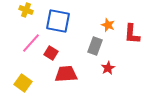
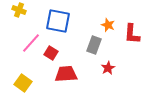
yellow cross: moved 7 px left
gray rectangle: moved 1 px left, 1 px up
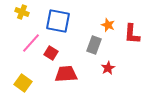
yellow cross: moved 3 px right, 2 px down
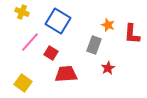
blue square: rotated 20 degrees clockwise
pink line: moved 1 px left, 1 px up
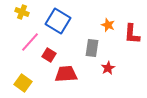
gray rectangle: moved 2 px left, 3 px down; rotated 12 degrees counterclockwise
red square: moved 2 px left, 2 px down
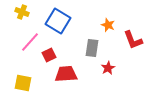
red L-shape: moved 1 px right, 6 px down; rotated 25 degrees counterclockwise
red square: rotated 32 degrees clockwise
yellow square: rotated 24 degrees counterclockwise
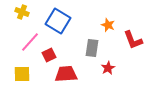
yellow square: moved 1 px left, 9 px up; rotated 12 degrees counterclockwise
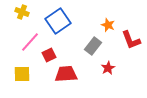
blue square: rotated 25 degrees clockwise
red L-shape: moved 2 px left
gray rectangle: moved 1 px right, 2 px up; rotated 30 degrees clockwise
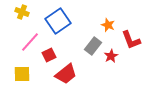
red star: moved 3 px right, 12 px up
red trapezoid: rotated 145 degrees clockwise
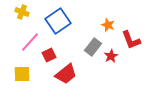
gray rectangle: moved 1 px down
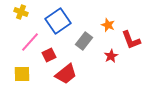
yellow cross: moved 1 px left
gray rectangle: moved 9 px left, 6 px up
